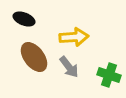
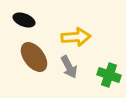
black ellipse: moved 1 px down
yellow arrow: moved 2 px right
gray arrow: rotated 10 degrees clockwise
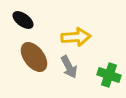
black ellipse: moved 1 px left; rotated 15 degrees clockwise
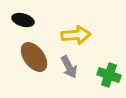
black ellipse: rotated 20 degrees counterclockwise
yellow arrow: moved 2 px up
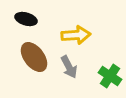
black ellipse: moved 3 px right, 1 px up
green cross: moved 1 px right, 1 px down; rotated 15 degrees clockwise
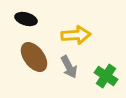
green cross: moved 4 px left
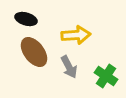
brown ellipse: moved 5 px up
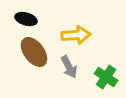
green cross: moved 1 px down
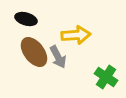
gray arrow: moved 11 px left, 10 px up
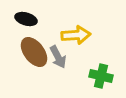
green cross: moved 5 px left, 1 px up; rotated 20 degrees counterclockwise
